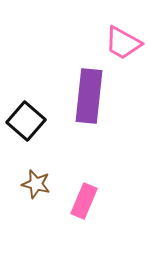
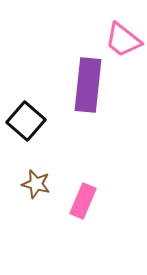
pink trapezoid: moved 3 px up; rotated 9 degrees clockwise
purple rectangle: moved 1 px left, 11 px up
pink rectangle: moved 1 px left
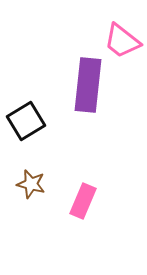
pink trapezoid: moved 1 px left, 1 px down
black square: rotated 18 degrees clockwise
brown star: moved 5 px left
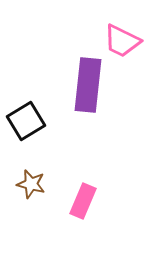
pink trapezoid: rotated 12 degrees counterclockwise
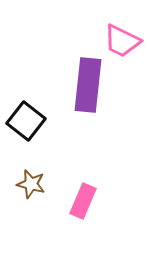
black square: rotated 21 degrees counterclockwise
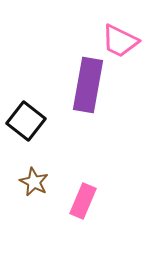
pink trapezoid: moved 2 px left
purple rectangle: rotated 4 degrees clockwise
brown star: moved 3 px right, 2 px up; rotated 12 degrees clockwise
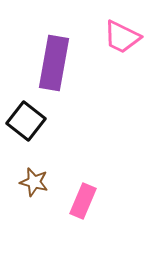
pink trapezoid: moved 2 px right, 4 px up
purple rectangle: moved 34 px left, 22 px up
brown star: rotated 12 degrees counterclockwise
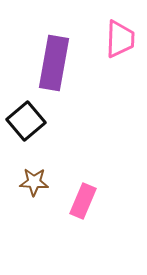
pink trapezoid: moved 2 px left, 2 px down; rotated 114 degrees counterclockwise
black square: rotated 12 degrees clockwise
brown star: rotated 12 degrees counterclockwise
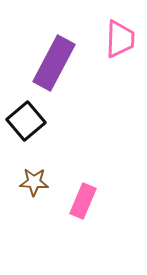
purple rectangle: rotated 18 degrees clockwise
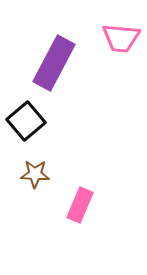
pink trapezoid: moved 1 px right, 1 px up; rotated 93 degrees clockwise
brown star: moved 1 px right, 8 px up
pink rectangle: moved 3 px left, 4 px down
